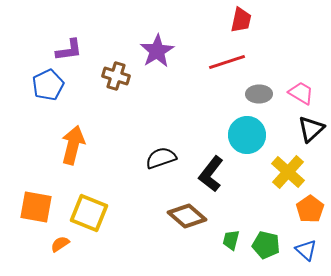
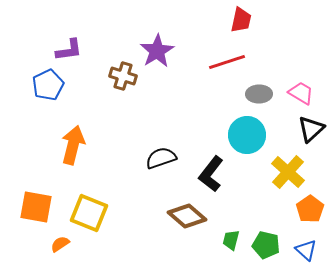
brown cross: moved 7 px right
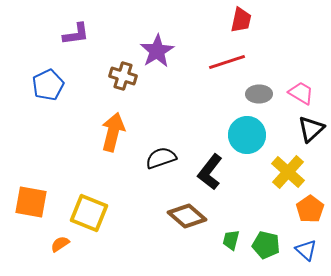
purple L-shape: moved 7 px right, 16 px up
orange arrow: moved 40 px right, 13 px up
black L-shape: moved 1 px left, 2 px up
orange square: moved 5 px left, 5 px up
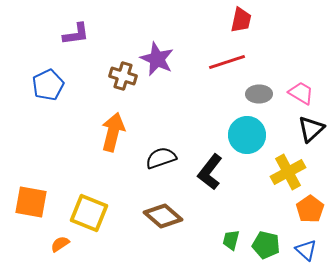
purple star: moved 8 px down; rotated 16 degrees counterclockwise
yellow cross: rotated 20 degrees clockwise
brown diamond: moved 24 px left
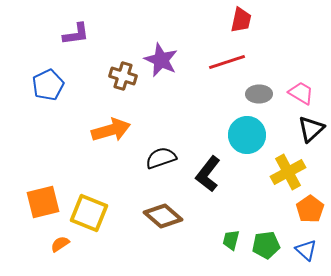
purple star: moved 4 px right, 1 px down
orange arrow: moved 2 px left, 2 px up; rotated 60 degrees clockwise
black L-shape: moved 2 px left, 2 px down
orange square: moved 12 px right; rotated 24 degrees counterclockwise
green pentagon: rotated 20 degrees counterclockwise
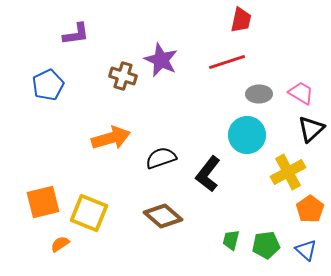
orange arrow: moved 8 px down
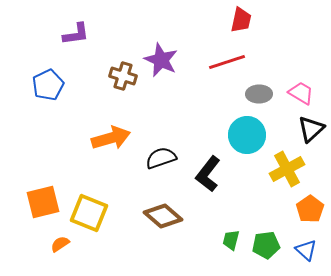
yellow cross: moved 1 px left, 3 px up
